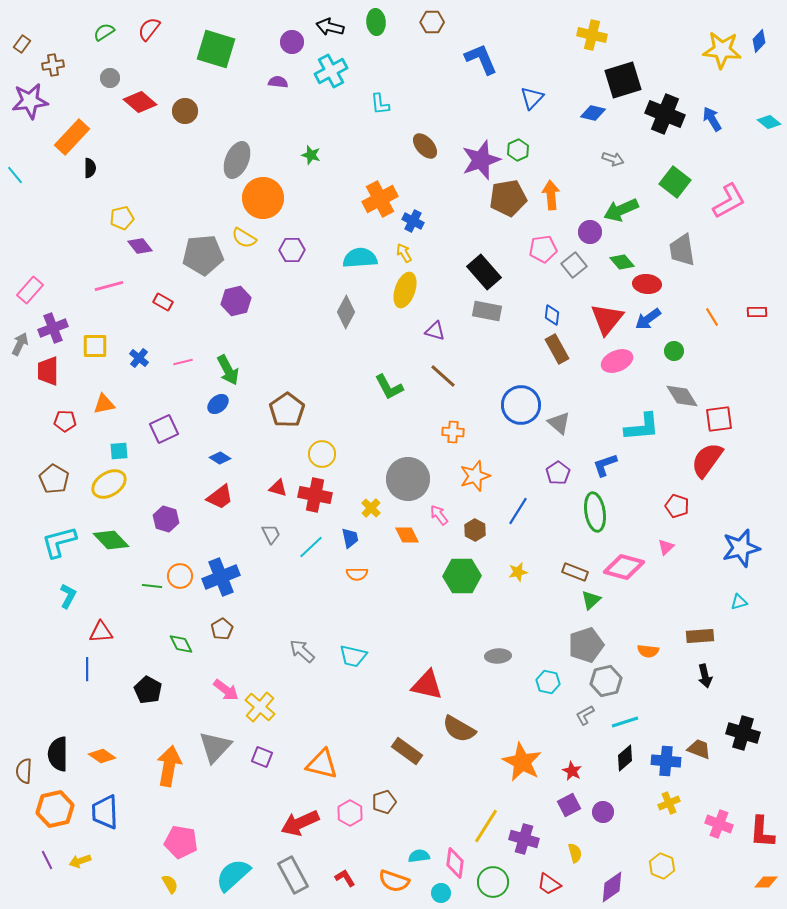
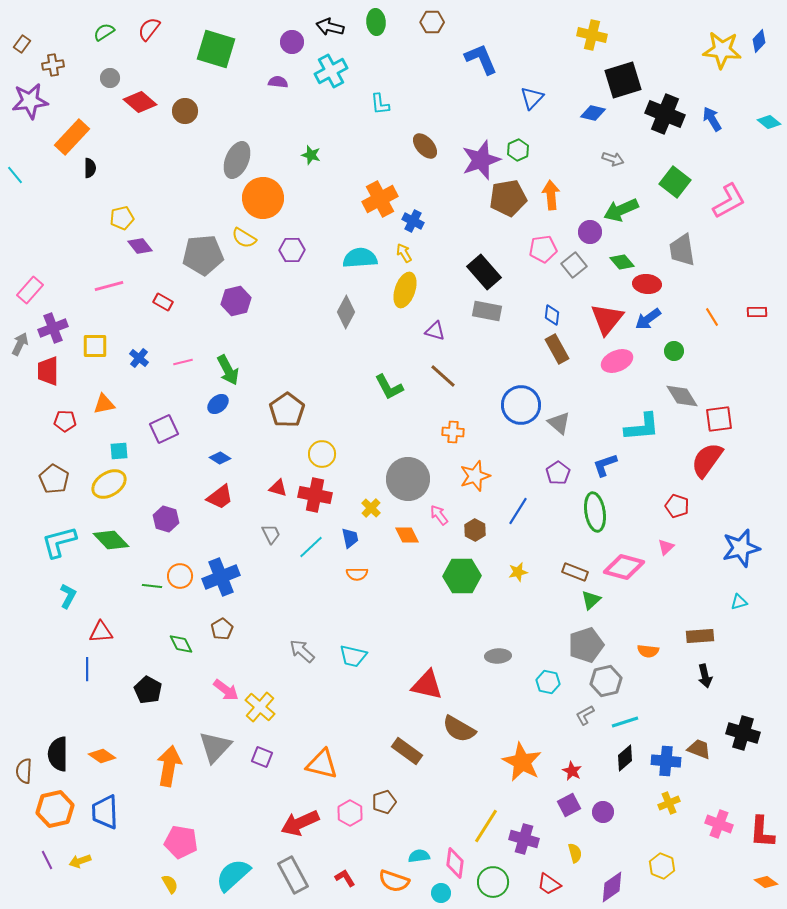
orange diamond at (766, 882): rotated 35 degrees clockwise
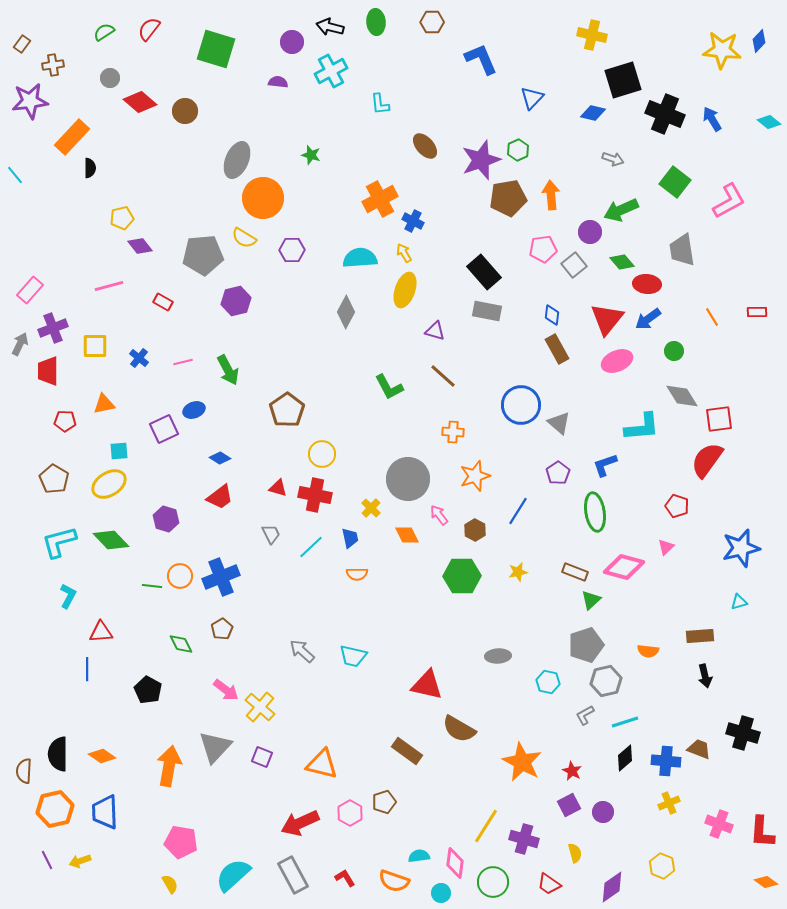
blue ellipse at (218, 404): moved 24 px left, 6 px down; rotated 20 degrees clockwise
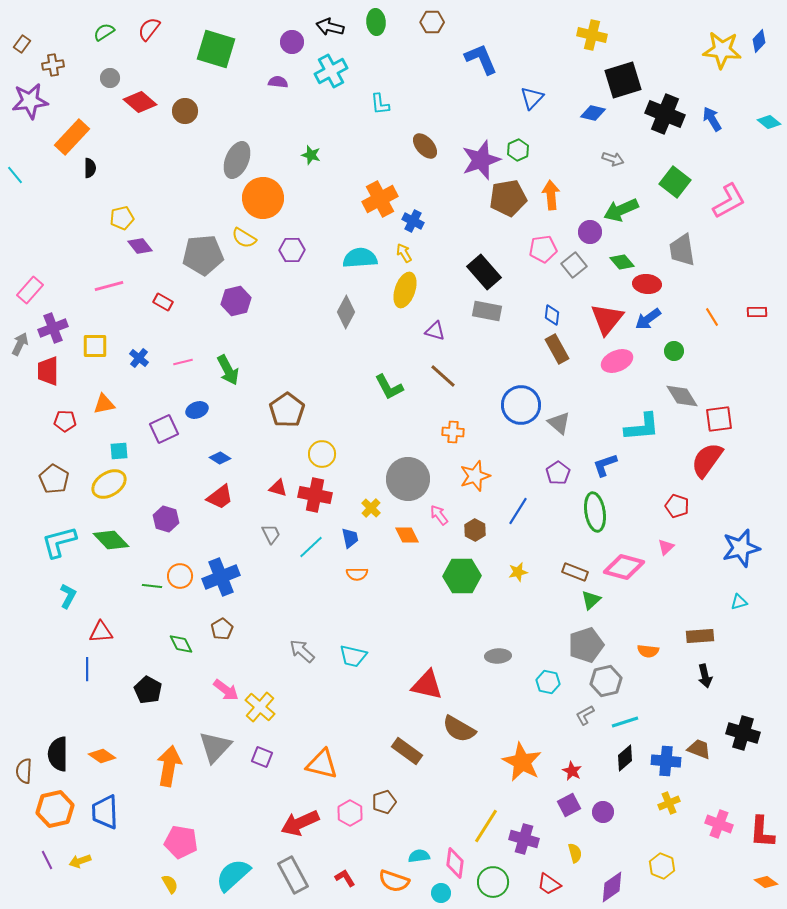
blue ellipse at (194, 410): moved 3 px right
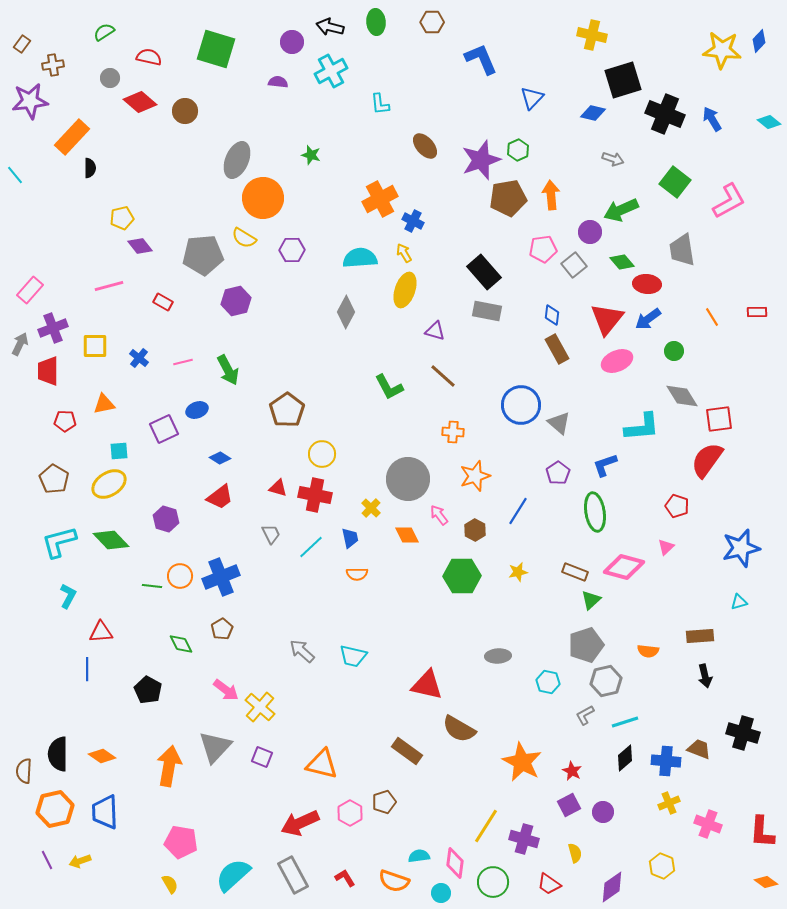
red semicircle at (149, 29): moved 28 px down; rotated 65 degrees clockwise
pink cross at (719, 824): moved 11 px left
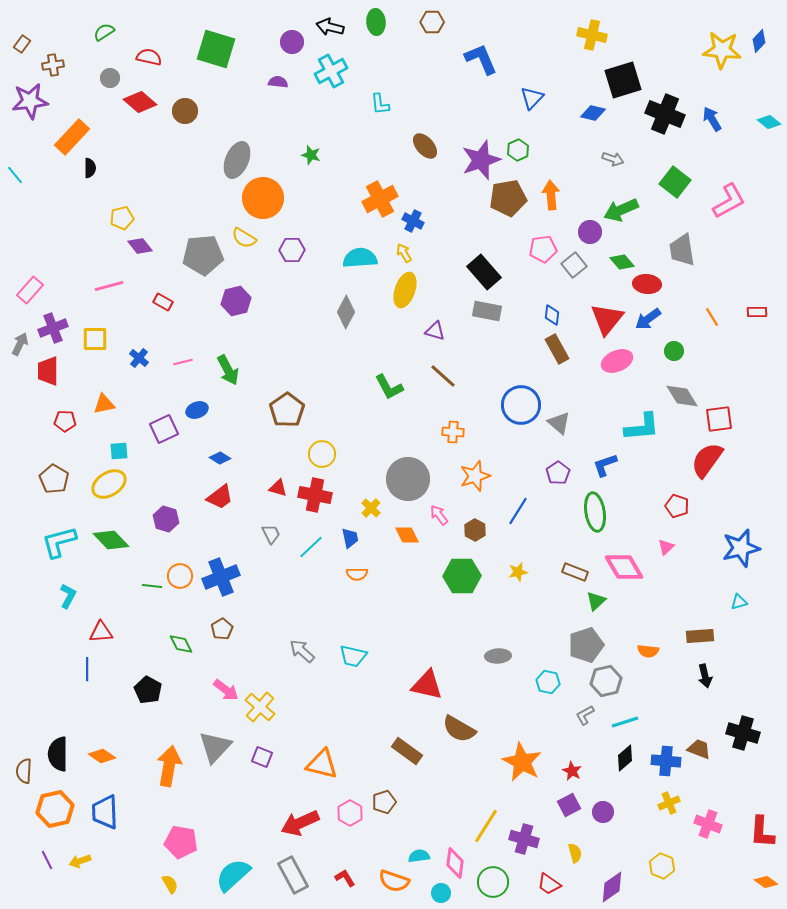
yellow square at (95, 346): moved 7 px up
pink diamond at (624, 567): rotated 45 degrees clockwise
green triangle at (591, 600): moved 5 px right, 1 px down
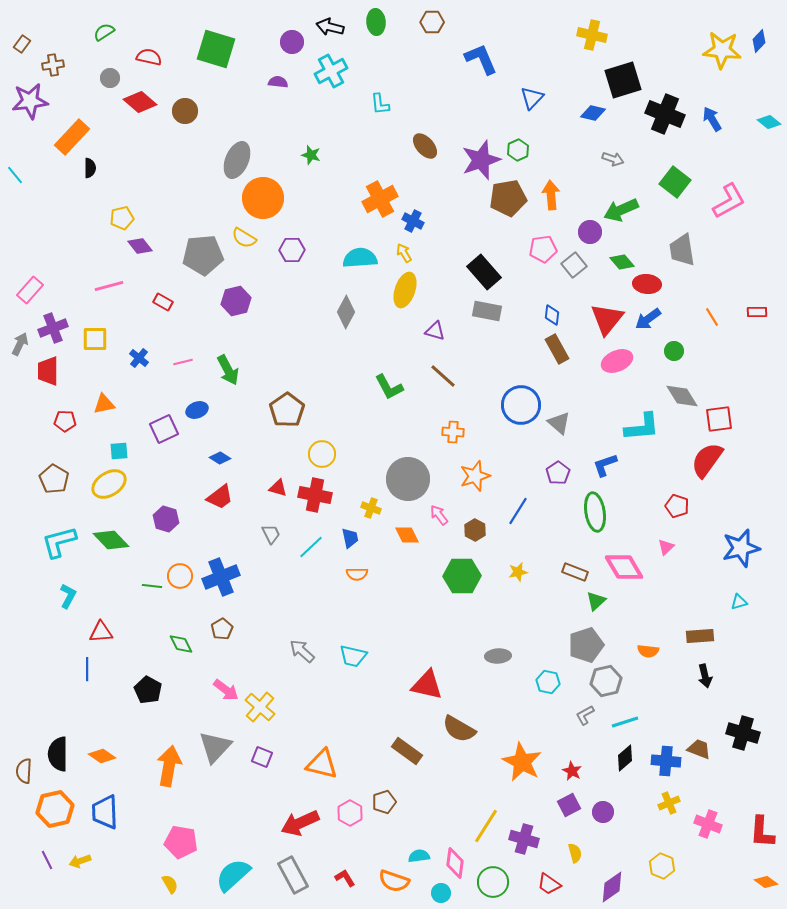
yellow cross at (371, 508): rotated 24 degrees counterclockwise
